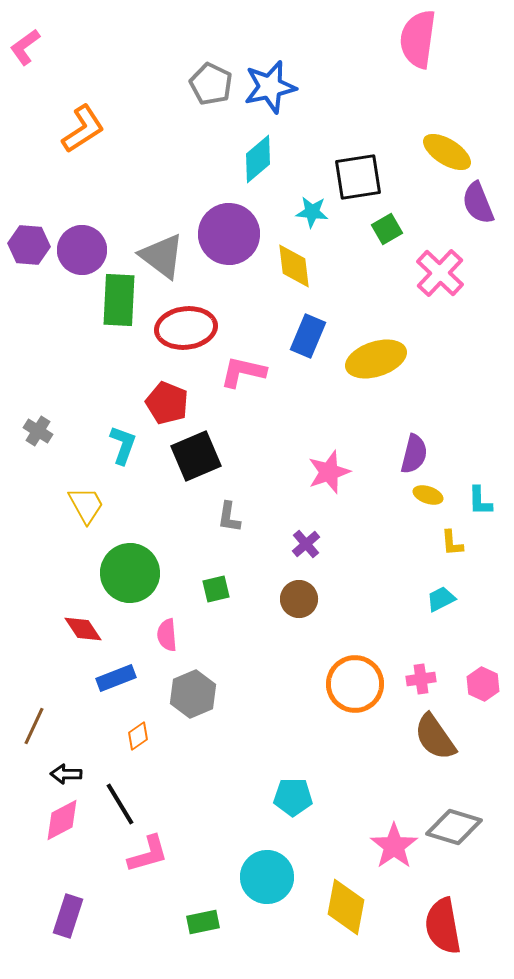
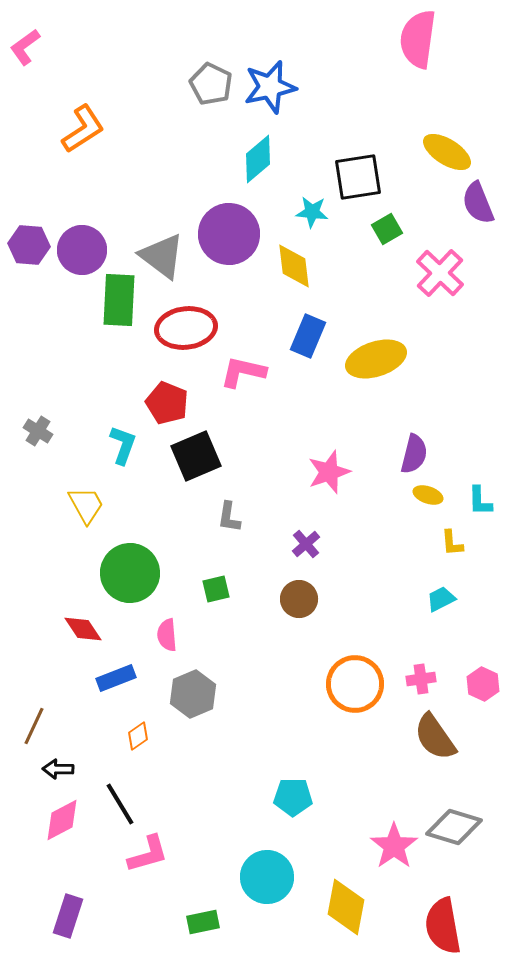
black arrow at (66, 774): moved 8 px left, 5 px up
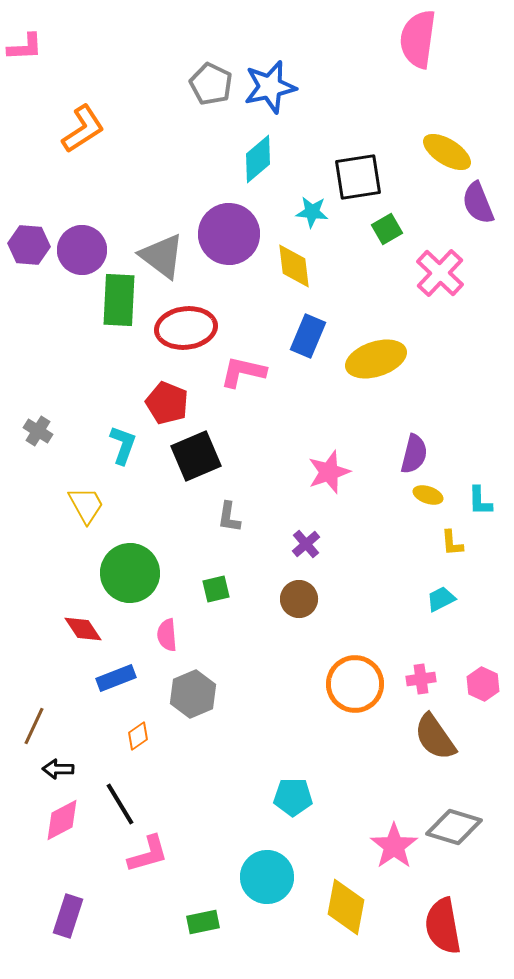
pink L-shape at (25, 47): rotated 147 degrees counterclockwise
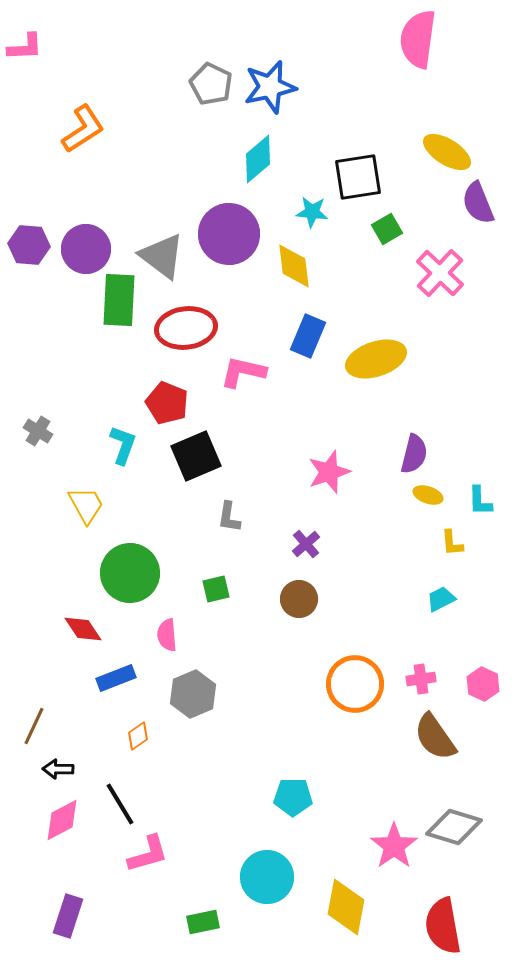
purple circle at (82, 250): moved 4 px right, 1 px up
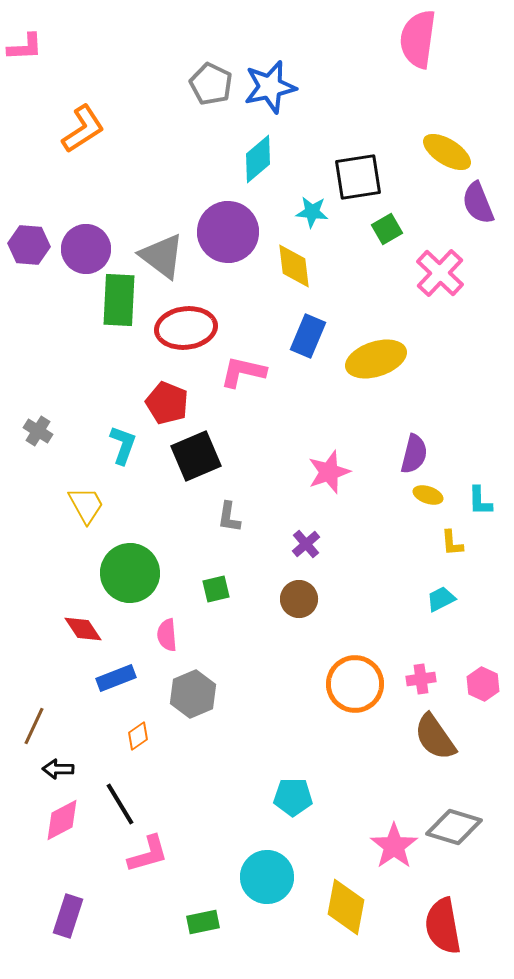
purple circle at (229, 234): moved 1 px left, 2 px up
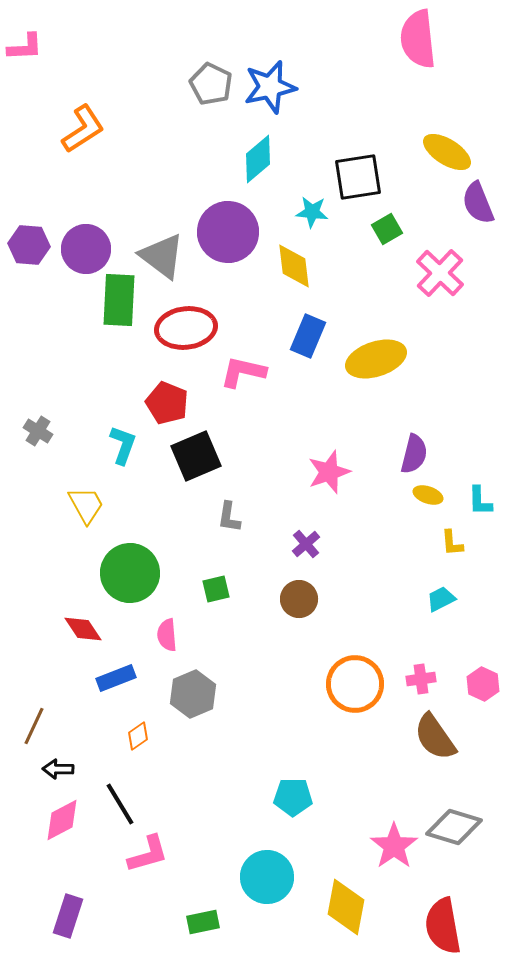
pink semicircle at (418, 39): rotated 14 degrees counterclockwise
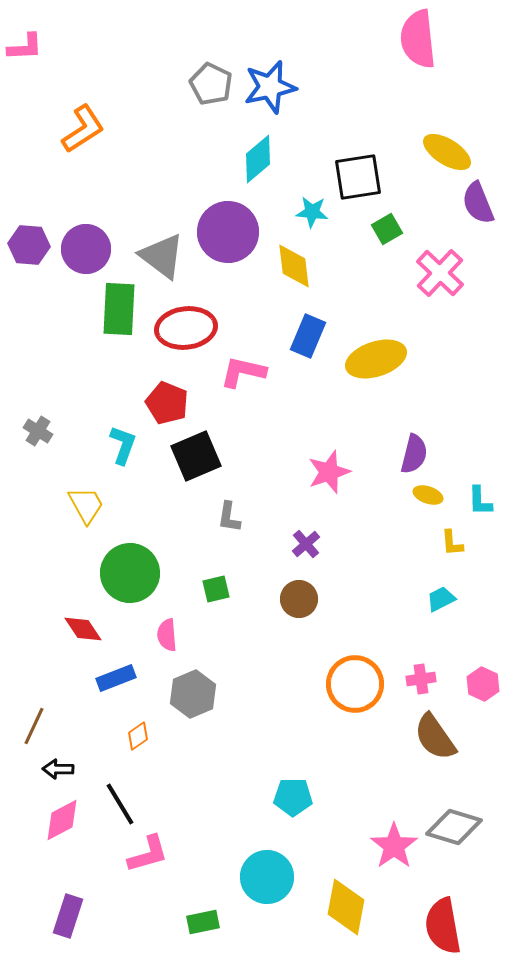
green rectangle at (119, 300): moved 9 px down
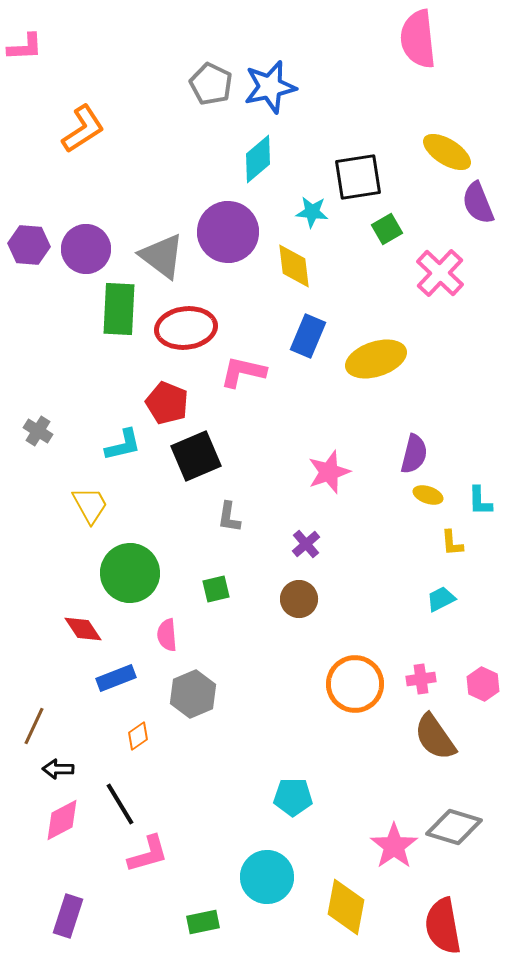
cyan L-shape at (123, 445): rotated 57 degrees clockwise
yellow trapezoid at (86, 505): moved 4 px right
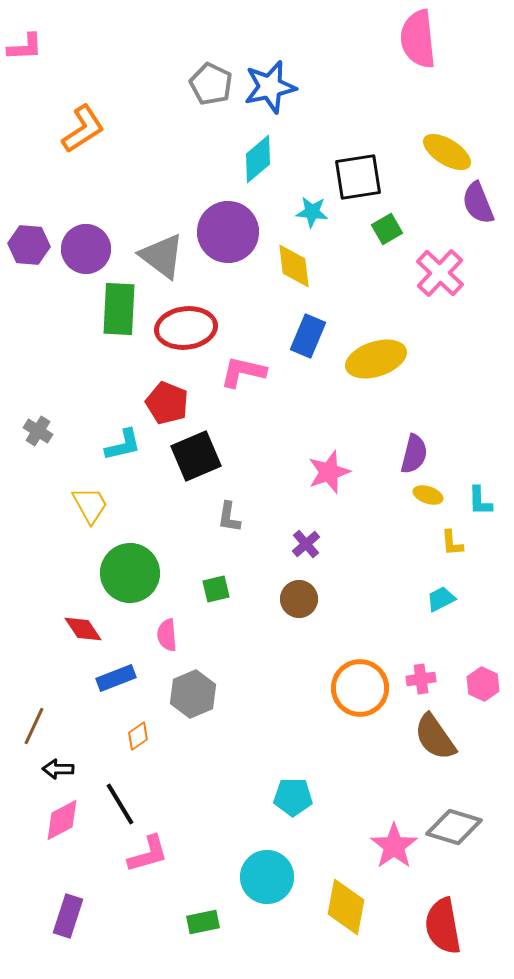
orange circle at (355, 684): moved 5 px right, 4 px down
